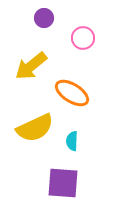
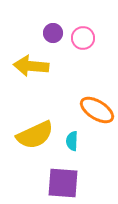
purple circle: moved 9 px right, 15 px down
yellow arrow: rotated 44 degrees clockwise
orange ellipse: moved 25 px right, 17 px down
yellow semicircle: moved 7 px down
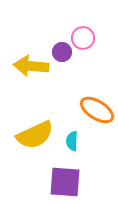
purple circle: moved 9 px right, 19 px down
purple square: moved 2 px right, 1 px up
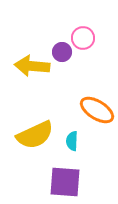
yellow arrow: moved 1 px right
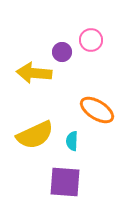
pink circle: moved 8 px right, 2 px down
yellow arrow: moved 2 px right, 7 px down
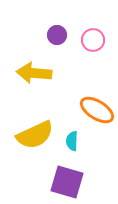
pink circle: moved 2 px right
purple circle: moved 5 px left, 17 px up
purple square: moved 2 px right; rotated 12 degrees clockwise
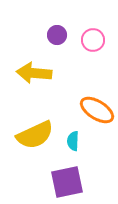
cyan semicircle: moved 1 px right
purple square: rotated 28 degrees counterclockwise
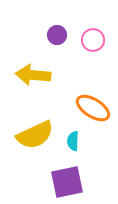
yellow arrow: moved 1 px left, 2 px down
orange ellipse: moved 4 px left, 2 px up
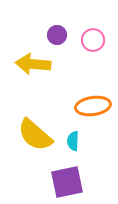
yellow arrow: moved 11 px up
orange ellipse: moved 2 px up; rotated 40 degrees counterclockwise
yellow semicircle: rotated 66 degrees clockwise
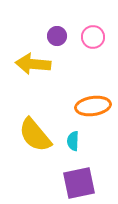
purple circle: moved 1 px down
pink circle: moved 3 px up
yellow semicircle: rotated 9 degrees clockwise
purple square: moved 12 px right, 1 px down
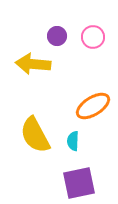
orange ellipse: rotated 24 degrees counterclockwise
yellow semicircle: rotated 12 degrees clockwise
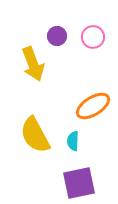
yellow arrow: rotated 116 degrees counterclockwise
